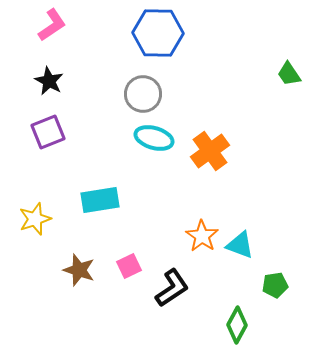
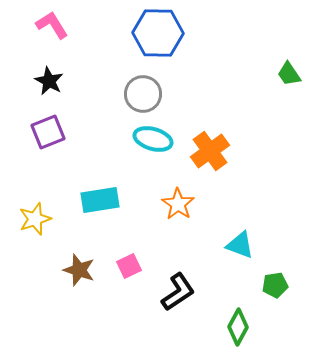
pink L-shape: rotated 88 degrees counterclockwise
cyan ellipse: moved 1 px left, 1 px down
orange star: moved 24 px left, 32 px up
black L-shape: moved 6 px right, 4 px down
green diamond: moved 1 px right, 2 px down
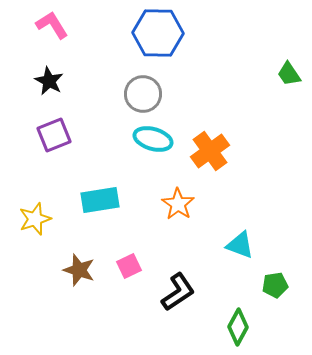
purple square: moved 6 px right, 3 px down
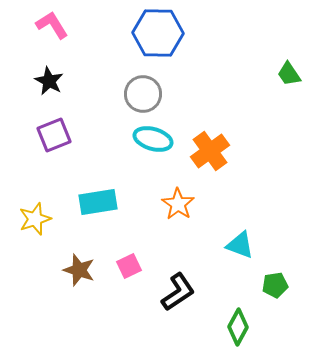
cyan rectangle: moved 2 px left, 2 px down
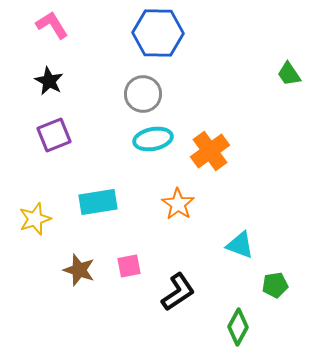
cyan ellipse: rotated 27 degrees counterclockwise
pink square: rotated 15 degrees clockwise
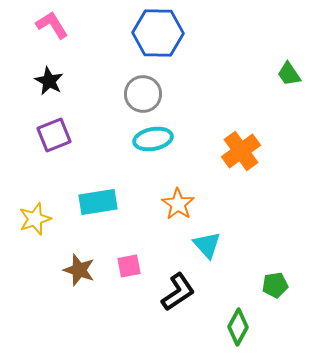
orange cross: moved 31 px right
cyan triangle: moved 33 px left; rotated 28 degrees clockwise
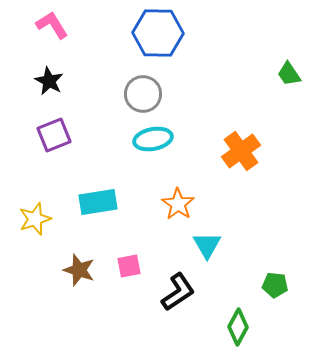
cyan triangle: rotated 12 degrees clockwise
green pentagon: rotated 15 degrees clockwise
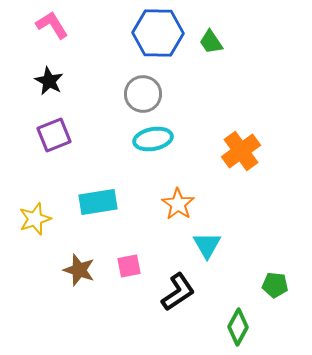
green trapezoid: moved 78 px left, 32 px up
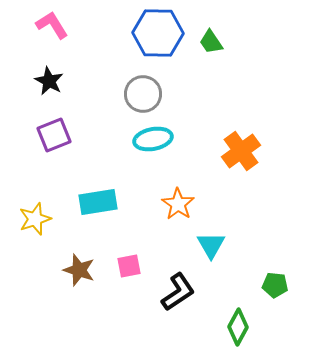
cyan triangle: moved 4 px right
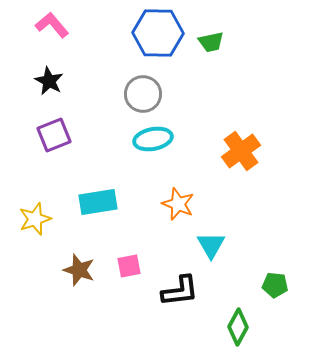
pink L-shape: rotated 8 degrees counterclockwise
green trapezoid: rotated 68 degrees counterclockwise
orange star: rotated 12 degrees counterclockwise
black L-shape: moved 2 px right, 1 px up; rotated 27 degrees clockwise
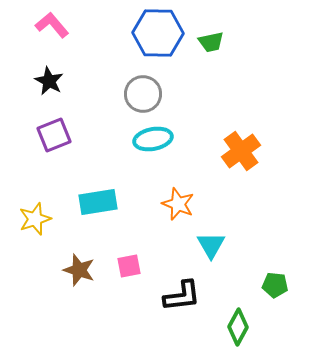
black L-shape: moved 2 px right, 5 px down
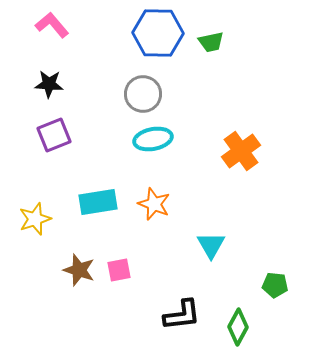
black star: moved 3 px down; rotated 24 degrees counterclockwise
orange star: moved 24 px left
pink square: moved 10 px left, 4 px down
black L-shape: moved 19 px down
